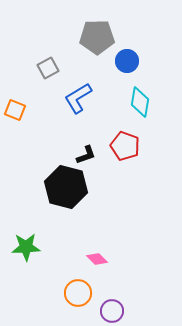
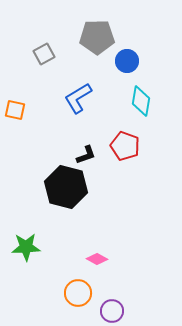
gray square: moved 4 px left, 14 px up
cyan diamond: moved 1 px right, 1 px up
orange square: rotated 10 degrees counterclockwise
pink diamond: rotated 15 degrees counterclockwise
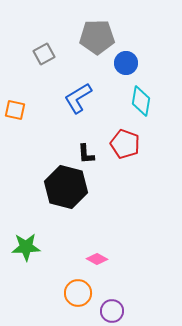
blue circle: moved 1 px left, 2 px down
red pentagon: moved 2 px up
black L-shape: moved 1 px up; rotated 105 degrees clockwise
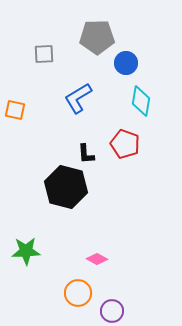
gray square: rotated 25 degrees clockwise
green star: moved 4 px down
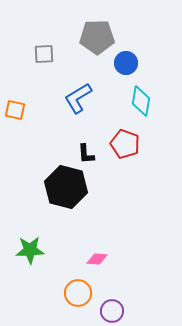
green star: moved 4 px right, 1 px up
pink diamond: rotated 25 degrees counterclockwise
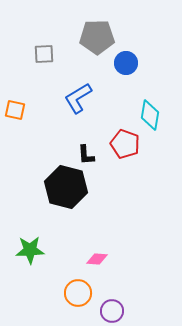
cyan diamond: moved 9 px right, 14 px down
black L-shape: moved 1 px down
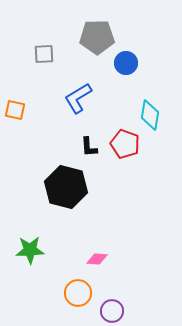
black L-shape: moved 3 px right, 8 px up
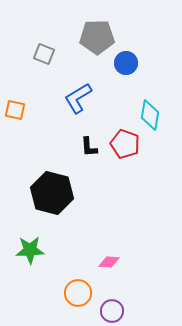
gray square: rotated 25 degrees clockwise
black hexagon: moved 14 px left, 6 px down
pink diamond: moved 12 px right, 3 px down
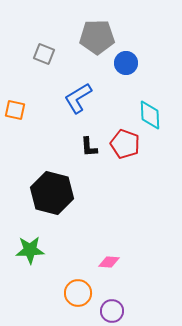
cyan diamond: rotated 12 degrees counterclockwise
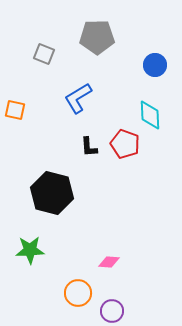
blue circle: moved 29 px right, 2 px down
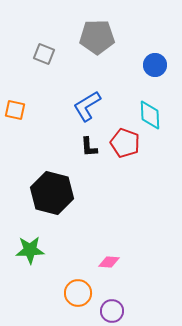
blue L-shape: moved 9 px right, 8 px down
red pentagon: moved 1 px up
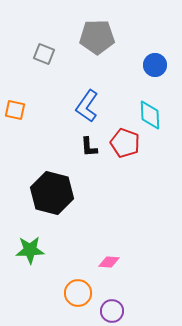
blue L-shape: rotated 24 degrees counterclockwise
